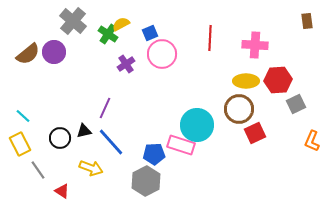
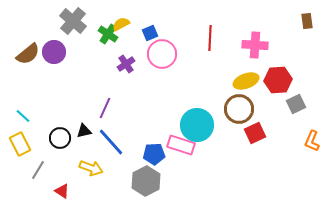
yellow ellipse: rotated 20 degrees counterclockwise
gray line: rotated 66 degrees clockwise
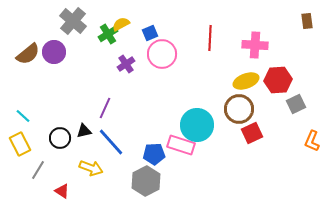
green cross: rotated 24 degrees clockwise
red square: moved 3 px left
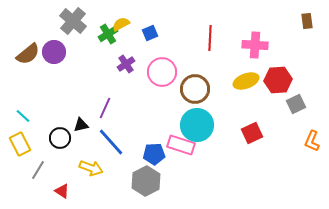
pink circle: moved 18 px down
brown circle: moved 44 px left, 20 px up
black triangle: moved 3 px left, 6 px up
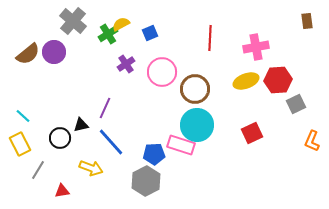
pink cross: moved 1 px right, 2 px down; rotated 15 degrees counterclockwise
red triangle: rotated 42 degrees counterclockwise
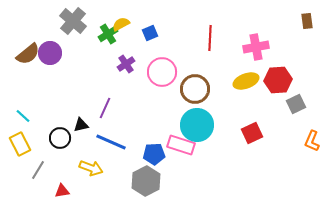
purple circle: moved 4 px left, 1 px down
blue line: rotated 24 degrees counterclockwise
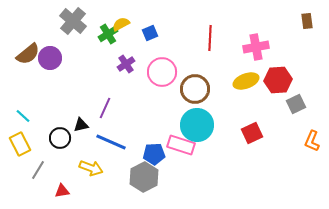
purple circle: moved 5 px down
gray hexagon: moved 2 px left, 4 px up
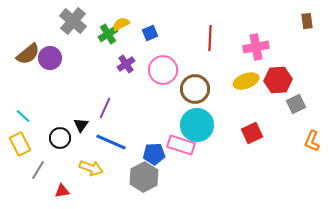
pink circle: moved 1 px right, 2 px up
black triangle: rotated 42 degrees counterclockwise
